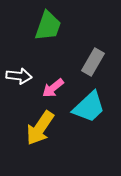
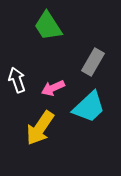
green trapezoid: rotated 128 degrees clockwise
white arrow: moved 2 px left, 4 px down; rotated 115 degrees counterclockwise
pink arrow: rotated 15 degrees clockwise
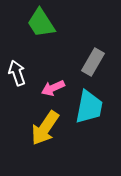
green trapezoid: moved 7 px left, 3 px up
white arrow: moved 7 px up
cyan trapezoid: rotated 36 degrees counterclockwise
yellow arrow: moved 5 px right
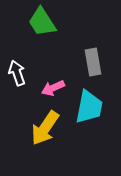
green trapezoid: moved 1 px right, 1 px up
gray rectangle: rotated 40 degrees counterclockwise
